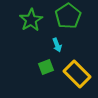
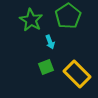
green star: rotated 10 degrees counterclockwise
cyan arrow: moved 7 px left, 3 px up
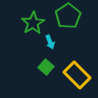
green star: moved 2 px right, 3 px down; rotated 10 degrees clockwise
green square: rotated 28 degrees counterclockwise
yellow rectangle: moved 1 px down
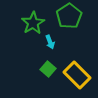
green pentagon: moved 1 px right
green square: moved 2 px right, 2 px down
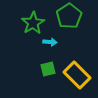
cyan arrow: rotated 64 degrees counterclockwise
green square: rotated 35 degrees clockwise
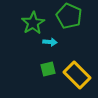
green pentagon: rotated 15 degrees counterclockwise
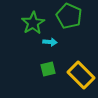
yellow rectangle: moved 4 px right
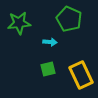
green pentagon: moved 3 px down
green star: moved 14 px left; rotated 25 degrees clockwise
yellow rectangle: rotated 20 degrees clockwise
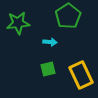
green pentagon: moved 1 px left, 3 px up; rotated 15 degrees clockwise
green star: moved 1 px left
